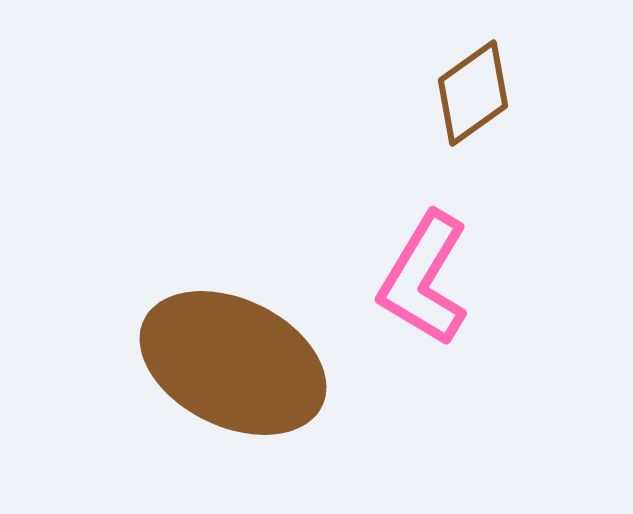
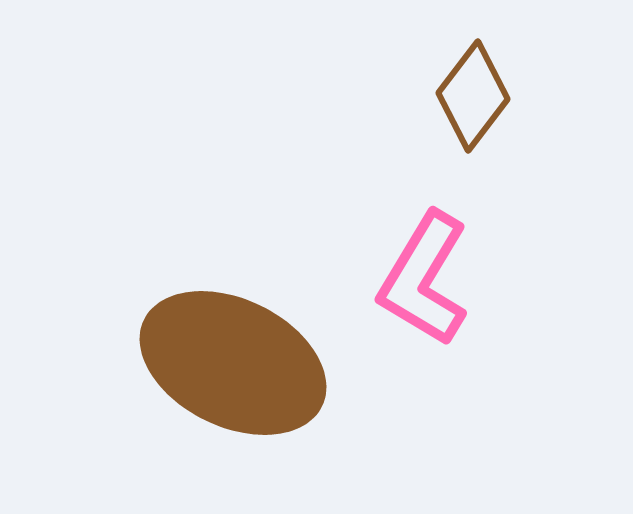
brown diamond: moved 3 px down; rotated 17 degrees counterclockwise
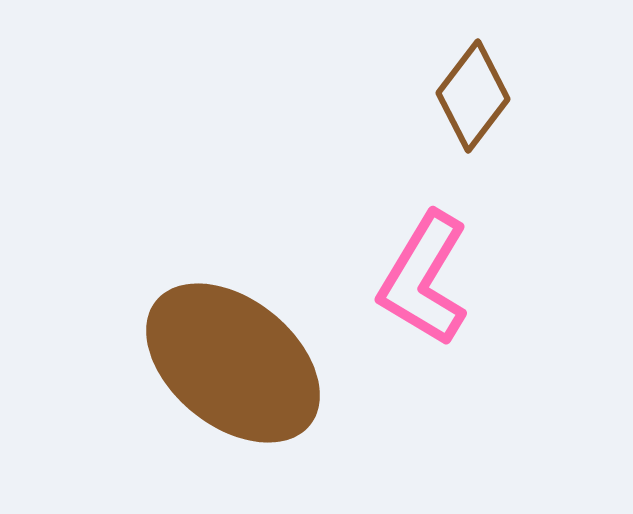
brown ellipse: rotated 13 degrees clockwise
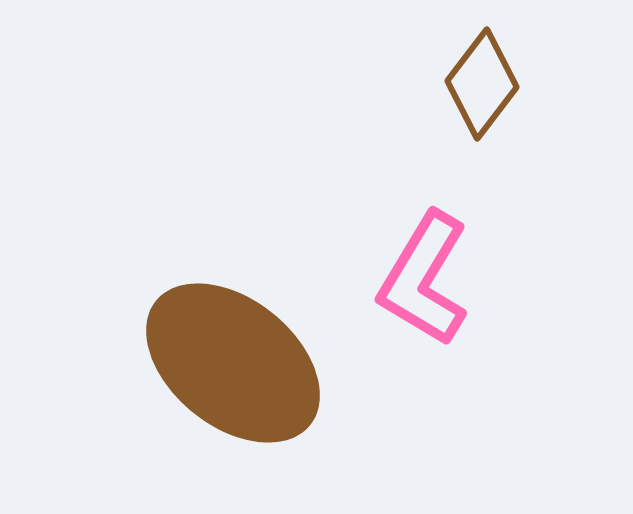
brown diamond: moved 9 px right, 12 px up
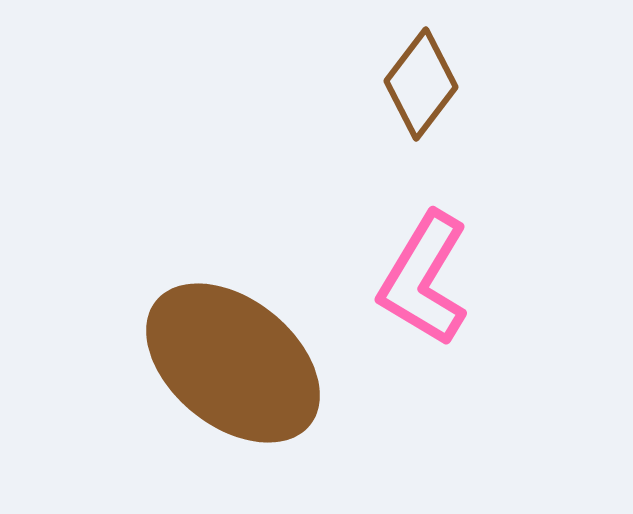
brown diamond: moved 61 px left
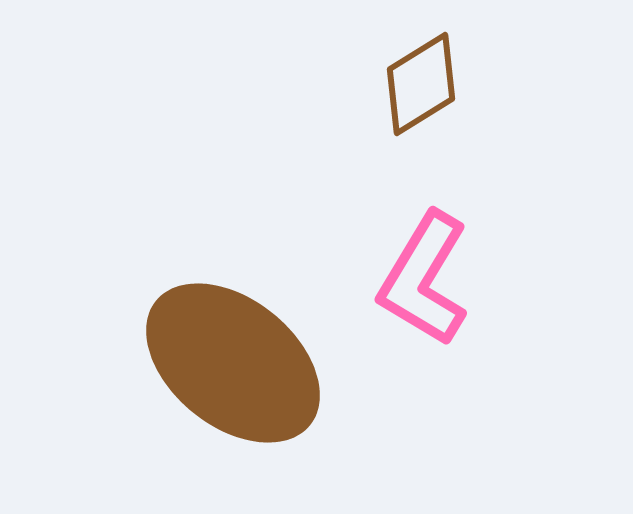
brown diamond: rotated 21 degrees clockwise
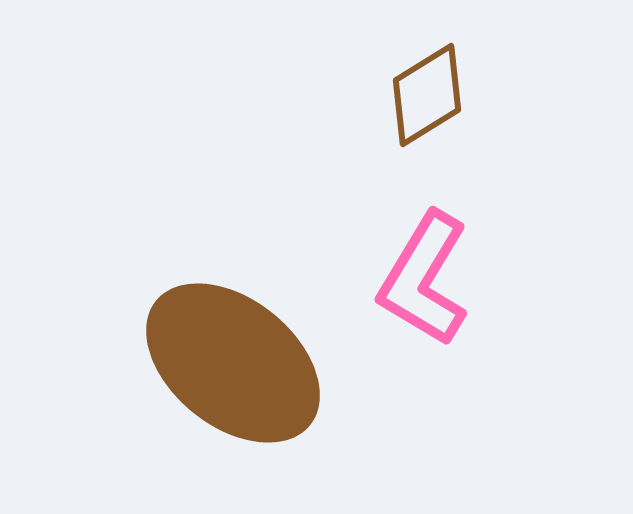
brown diamond: moved 6 px right, 11 px down
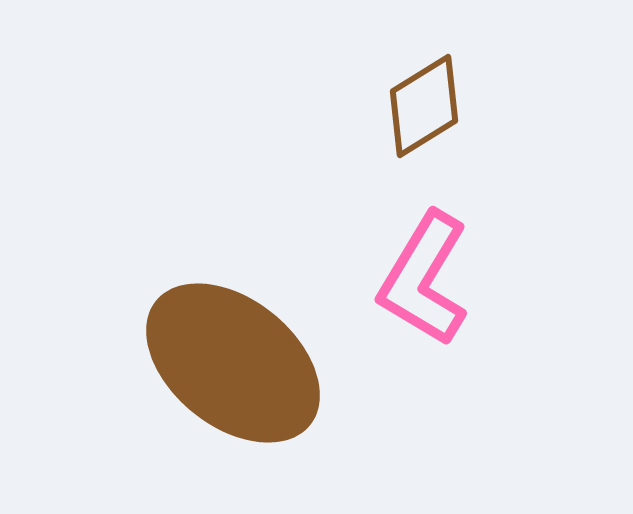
brown diamond: moved 3 px left, 11 px down
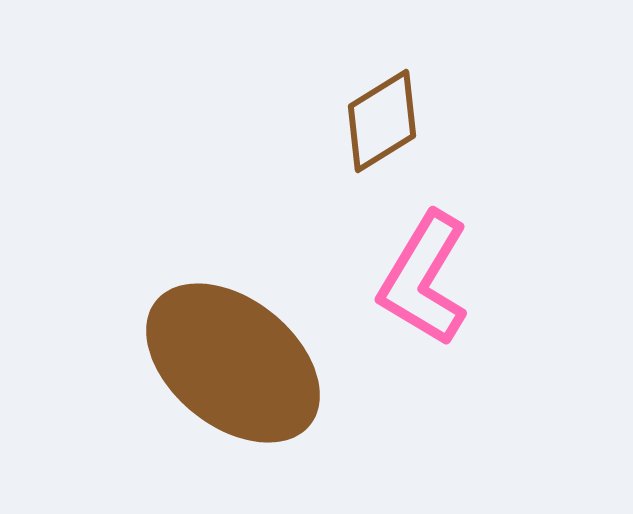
brown diamond: moved 42 px left, 15 px down
